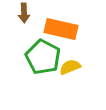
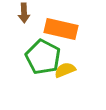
yellow semicircle: moved 5 px left, 3 px down
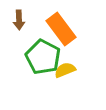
brown arrow: moved 5 px left, 7 px down
orange rectangle: rotated 40 degrees clockwise
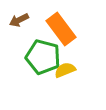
brown arrow: rotated 66 degrees clockwise
green pentagon: rotated 12 degrees counterclockwise
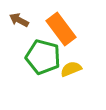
brown arrow: rotated 54 degrees clockwise
yellow semicircle: moved 6 px right, 1 px up
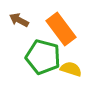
yellow semicircle: rotated 40 degrees clockwise
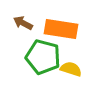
brown arrow: moved 4 px right, 3 px down
orange rectangle: rotated 44 degrees counterclockwise
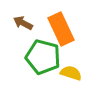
orange rectangle: rotated 56 degrees clockwise
yellow semicircle: moved 4 px down
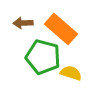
brown arrow: rotated 30 degrees counterclockwise
orange rectangle: rotated 24 degrees counterclockwise
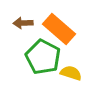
orange rectangle: moved 2 px left
green pentagon: rotated 12 degrees clockwise
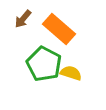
brown arrow: moved 4 px up; rotated 48 degrees counterclockwise
green pentagon: moved 1 px right, 7 px down
